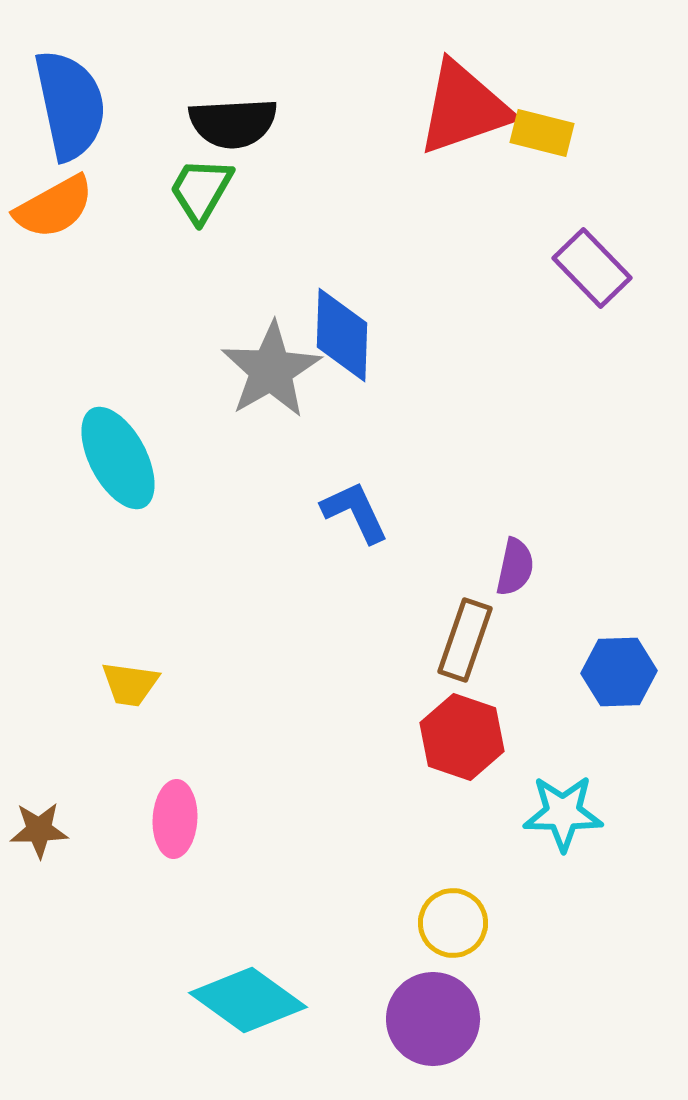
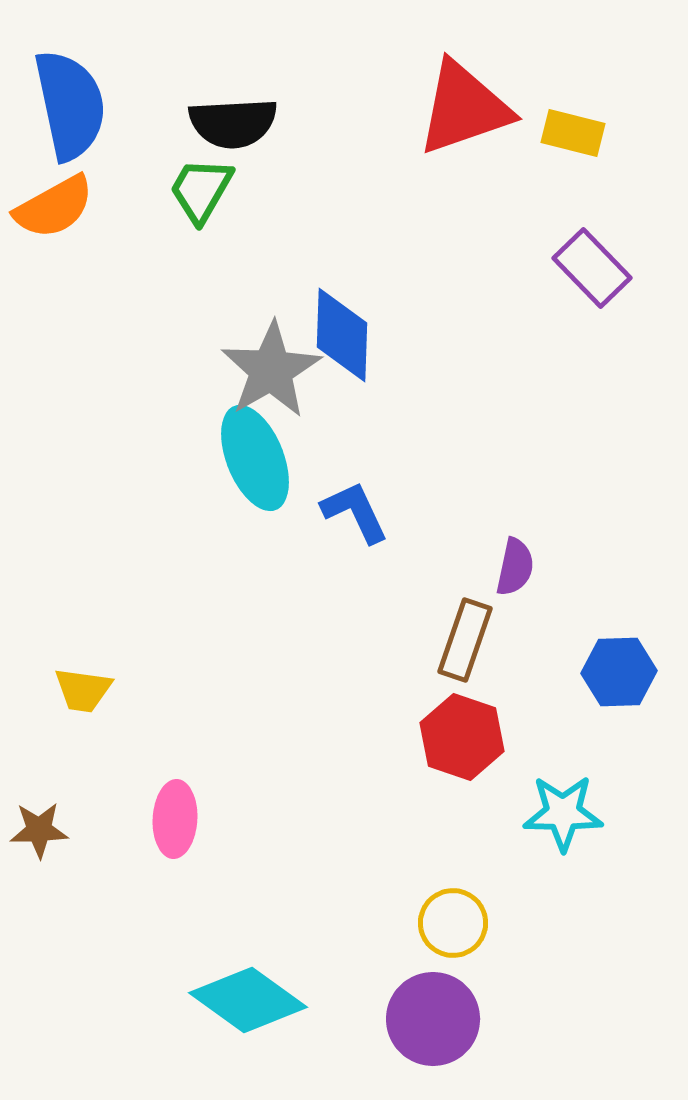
yellow rectangle: moved 31 px right
cyan ellipse: moved 137 px right; rotated 6 degrees clockwise
yellow trapezoid: moved 47 px left, 6 px down
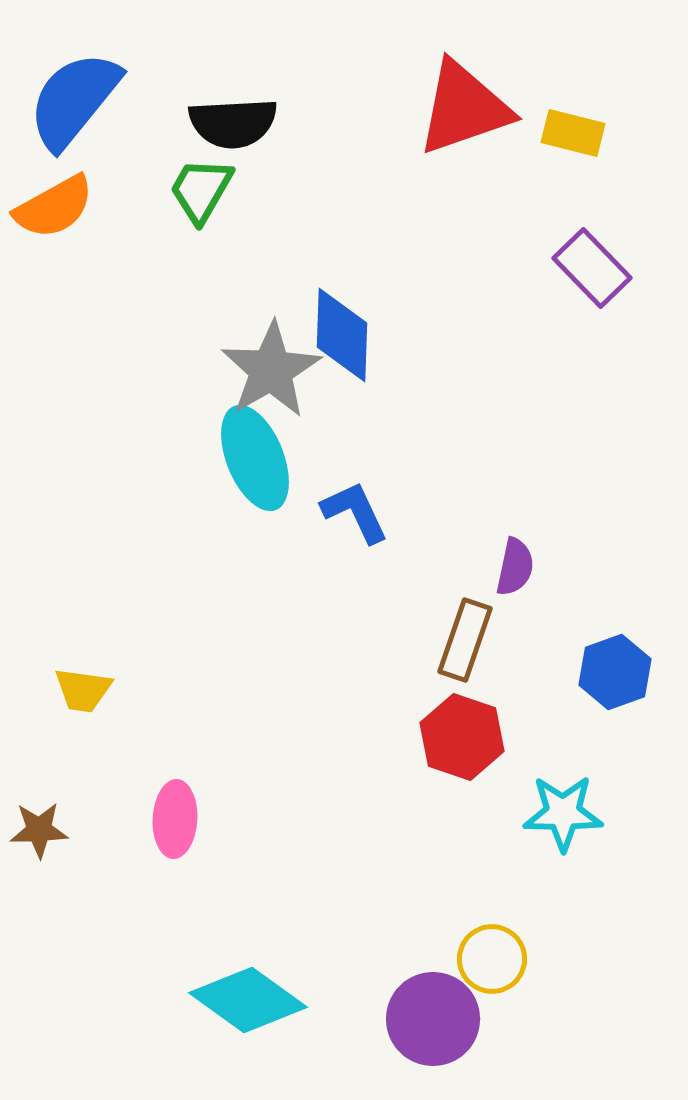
blue semicircle: moved 4 px right, 5 px up; rotated 129 degrees counterclockwise
blue hexagon: moved 4 px left; rotated 18 degrees counterclockwise
yellow circle: moved 39 px right, 36 px down
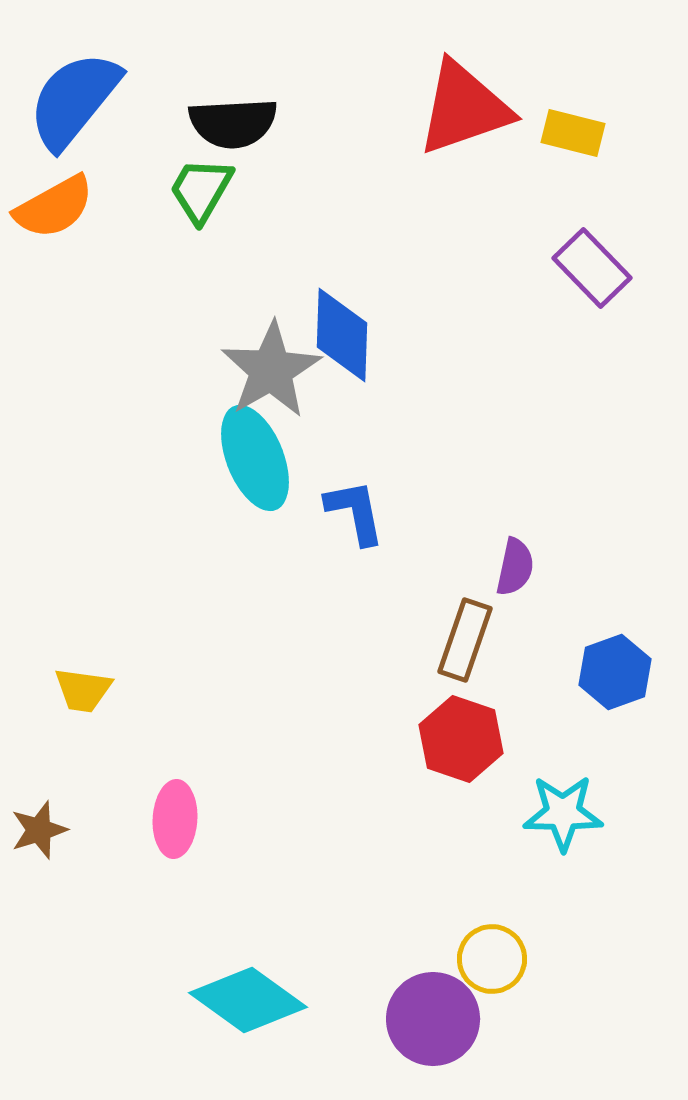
blue L-shape: rotated 14 degrees clockwise
red hexagon: moved 1 px left, 2 px down
brown star: rotated 16 degrees counterclockwise
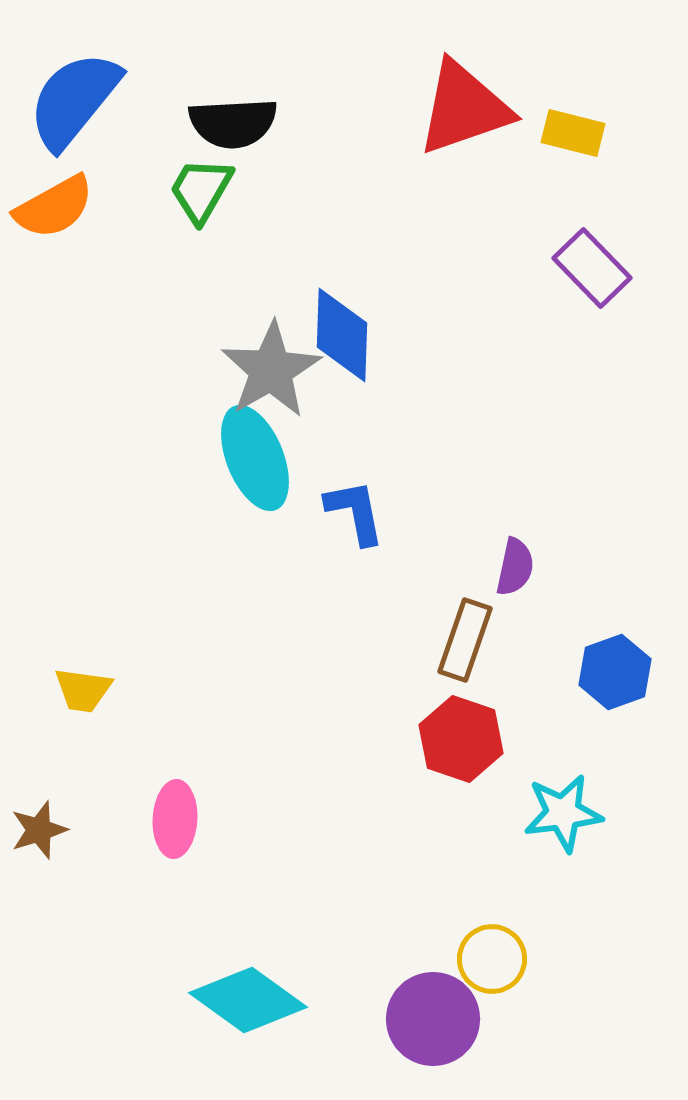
cyan star: rotated 8 degrees counterclockwise
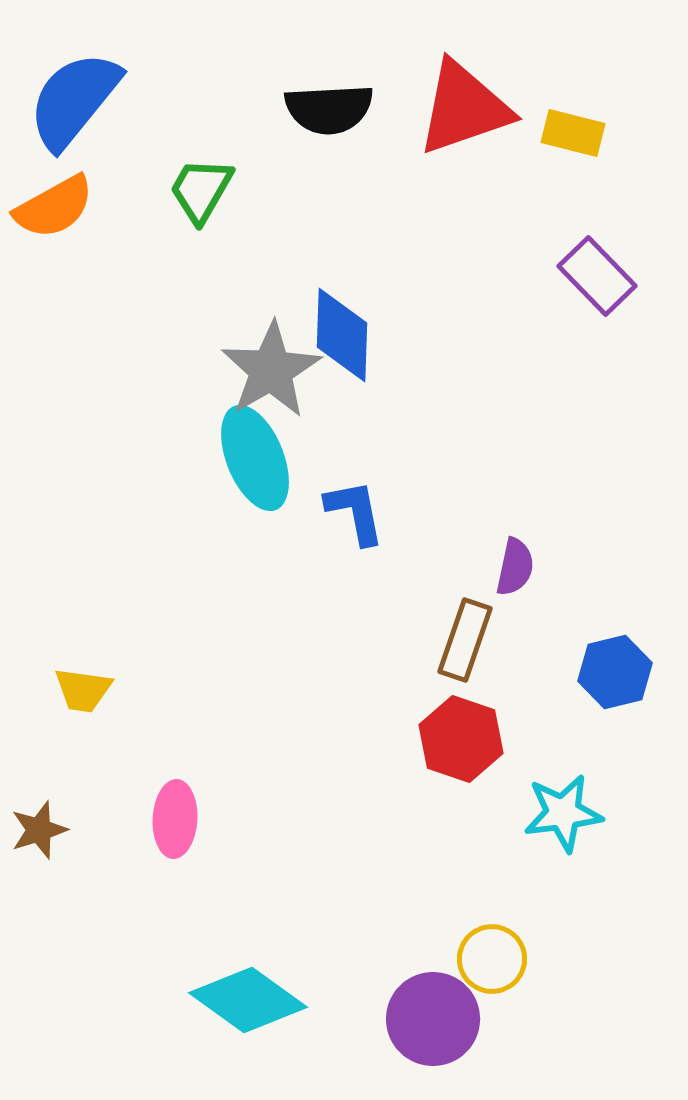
black semicircle: moved 96 px right, 14 px up
purple rectangle: moved 5 px right, 8 px down
blue hexagon: rotated 6 degrees clockwise
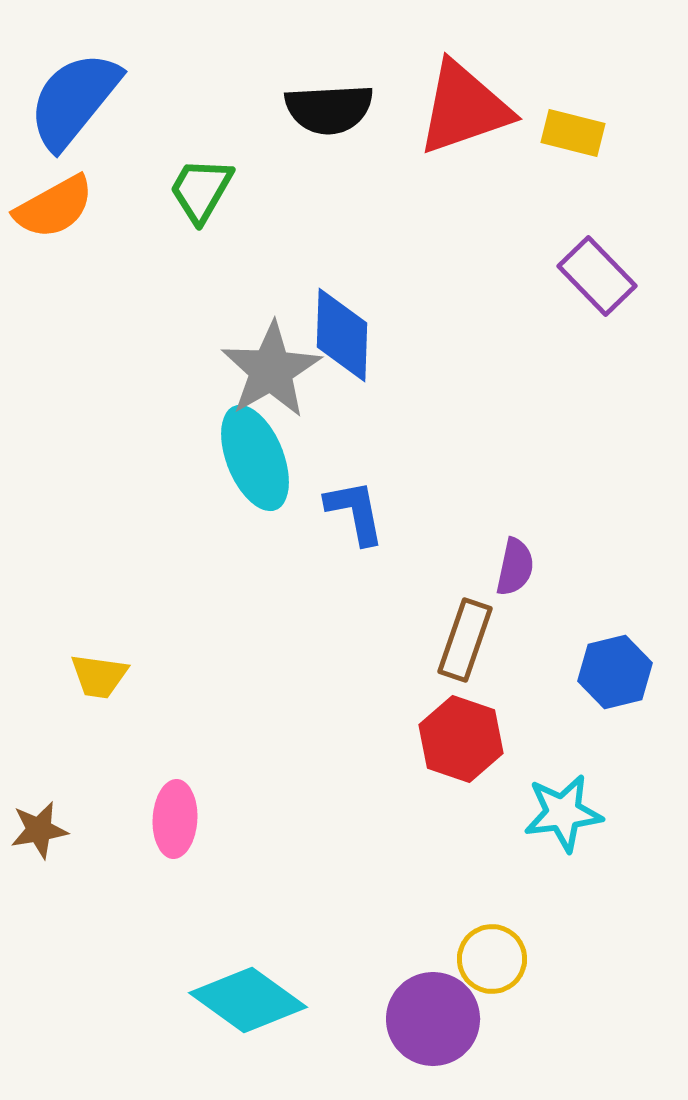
yellow trapezoid: moved 16 px right, 14 px up
brown star: rotated 8 degrees clockwise
